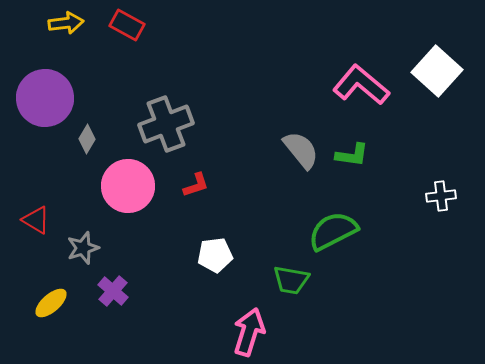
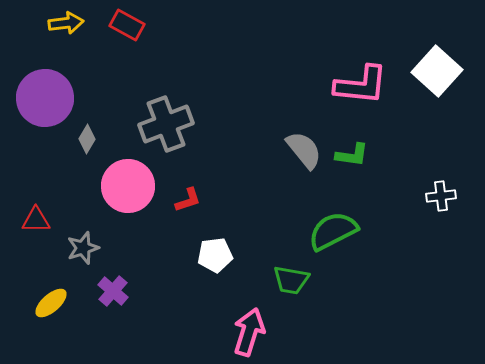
pink L-shape: rotated 146 degrees clockwise
gray semicircle: moved 3 px right
red L-shape: moved 8 px left, 15 px down
red triangle: rotated 32 degrees counterclockwise
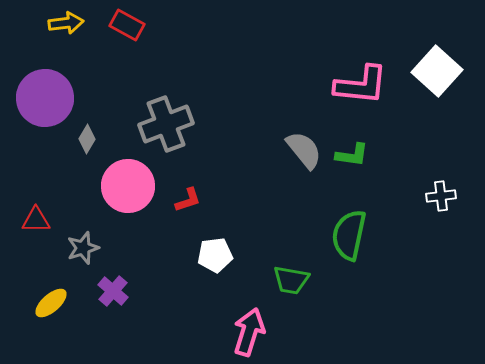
green semicircle: moved 16 px right, 4 px down; rotated 51 degrees counterclockwise
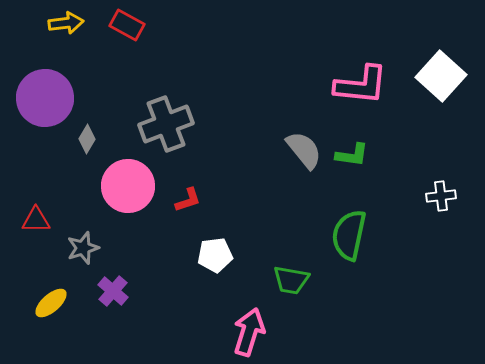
white square: moved 4 px right, 5 px down
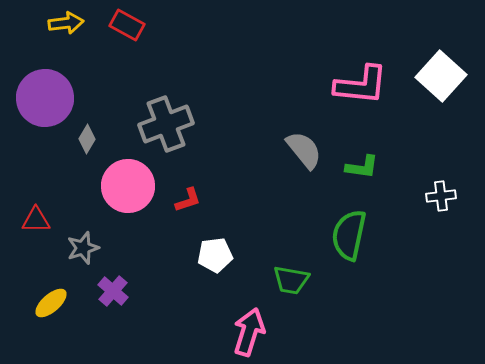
green L-shape: moved 10 px right, 12 px down
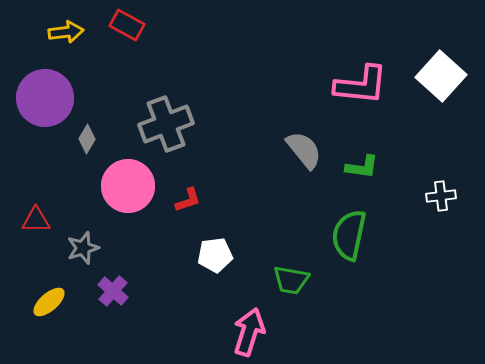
yellow arrow: moved 9 px down
yellow ellipse: moved 2 px left, 1 px up
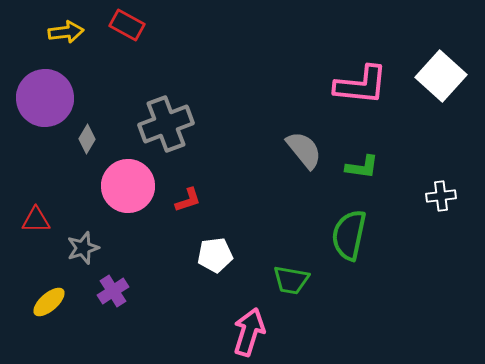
purple cross: rotated 16 degrees clockwise
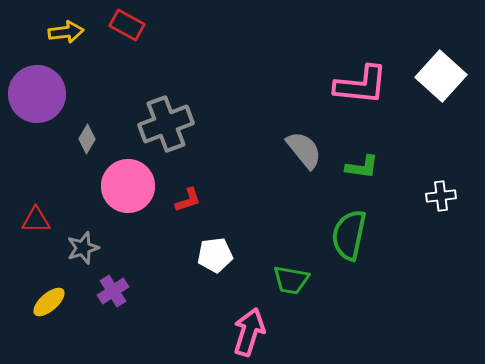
purple circle: moved 8 px left, 4 px up
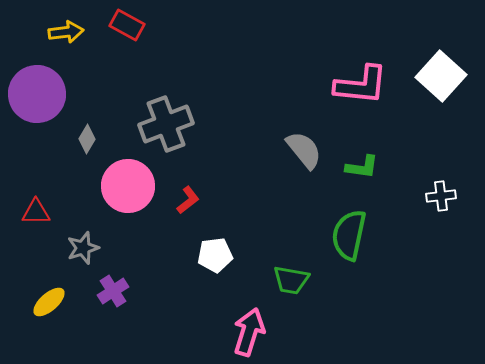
red L-shape: rotated 20 degrees counterclockwise
red triangle: moved 8 px up
